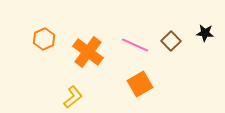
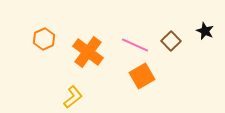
black star: moved 2 px up; rotated 18 degrees clockwise
orange square: moved 2 px right, 8 px up
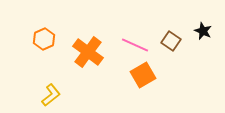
black star: moved 2 px left
brown square: rotated 12 degrees counterclockwise
orange square: moved 1 px right, 1 px up
yellow L-shape: moved 22 px left, 2 px up
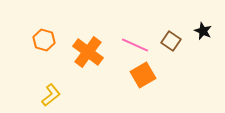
orange hexagon: moved 1 px down; rotated 20 degrees counterclockwise
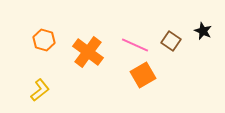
yellow L-shape: moved 11 px left, 5 px up
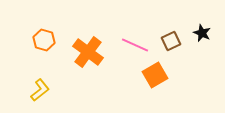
black star: moved 1 px left, 2 px down
brown square: rotated 30 degrees clockwise
orange square: moved 12 px right
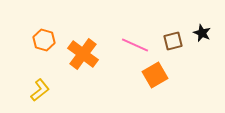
brown square: moved 2 px right; rotated 12 degrees clockwise
orange cross: moved 5 px left, 2 px down
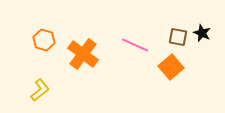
brown square: moved 5 px right, 4 px up; rotated 24 degrees clockwise
orange square: moved 16 px right, 8 px up; rotated 10 degrees counterclockwise
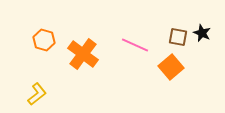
yellow L-shape: moved 3 px left, 4 px down
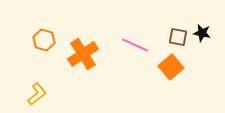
black star: rotated 12 degrees counterclockwise
orange cross: rotated 20 degrees clockwise
